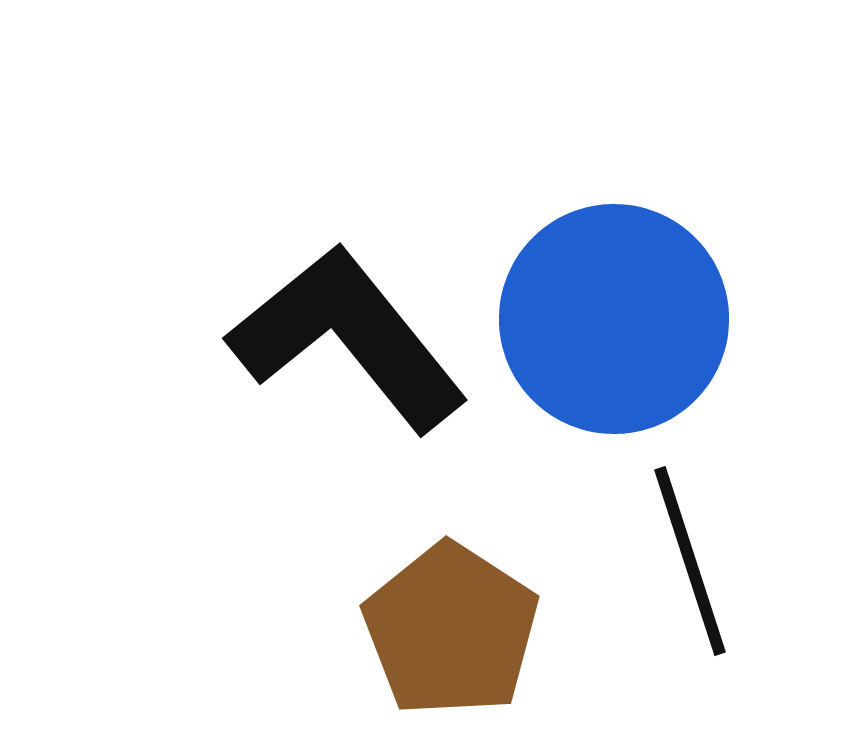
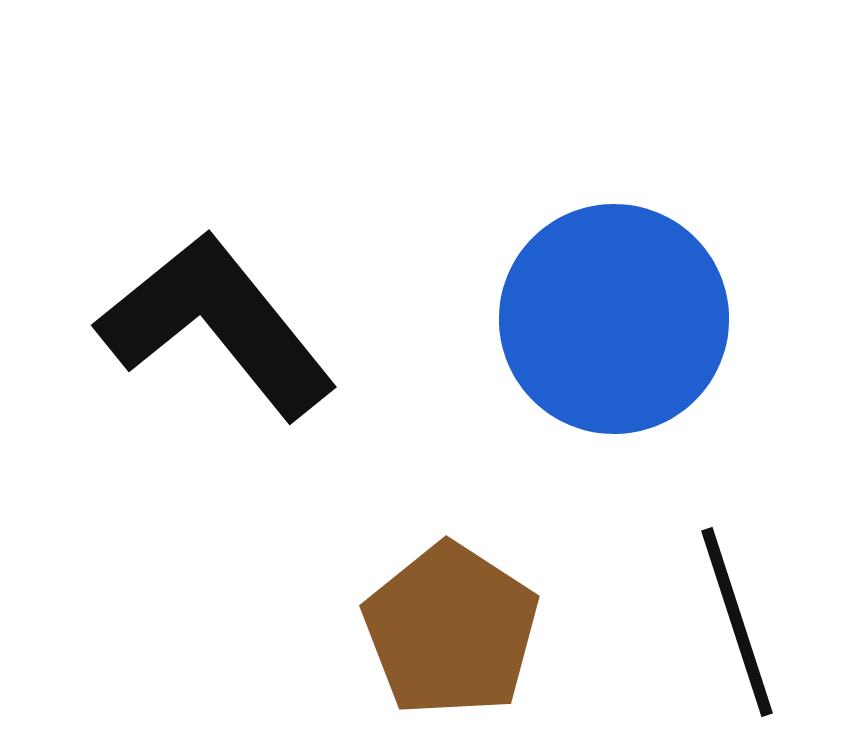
black L-shape: moved 131 px left, 13 px up
black line: moved 47 px right, 61 px down
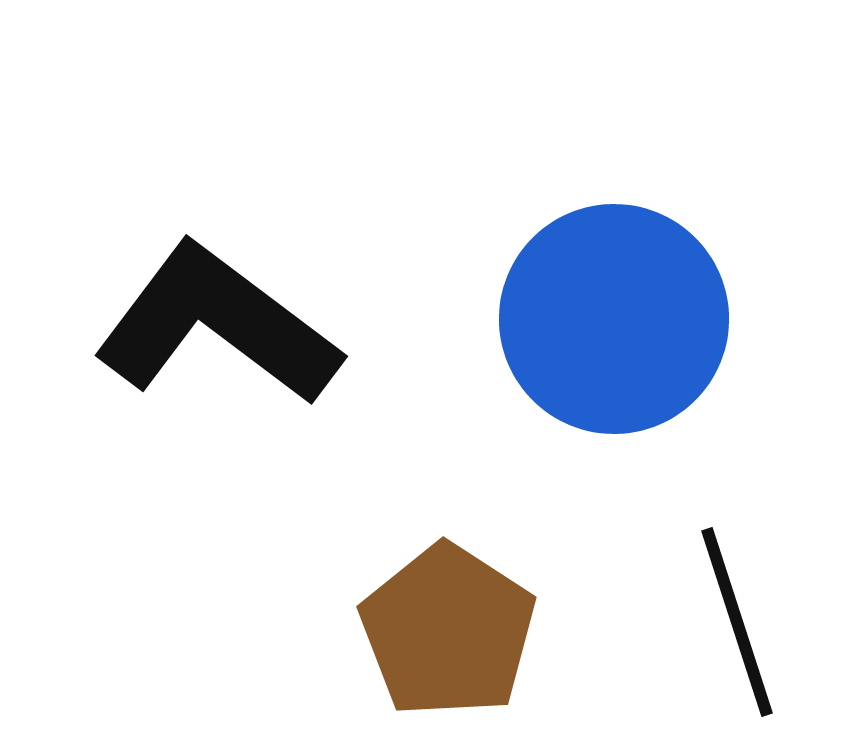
black L-shape: rotated 14 degrees counterclockwise
brown pentagon: moved 3 px left, 1 px down
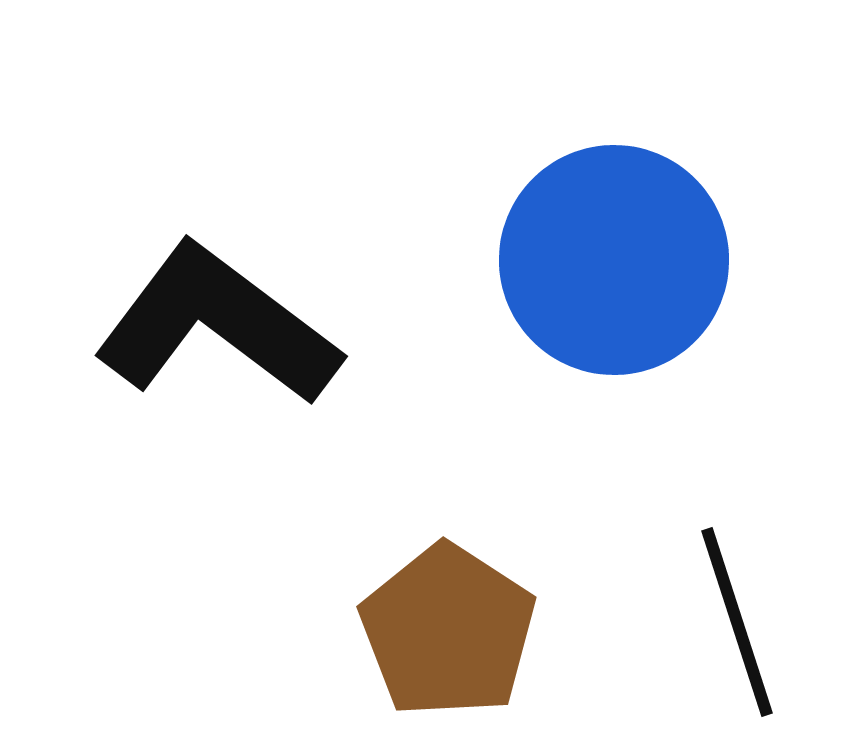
blue circle: moved 59 px up
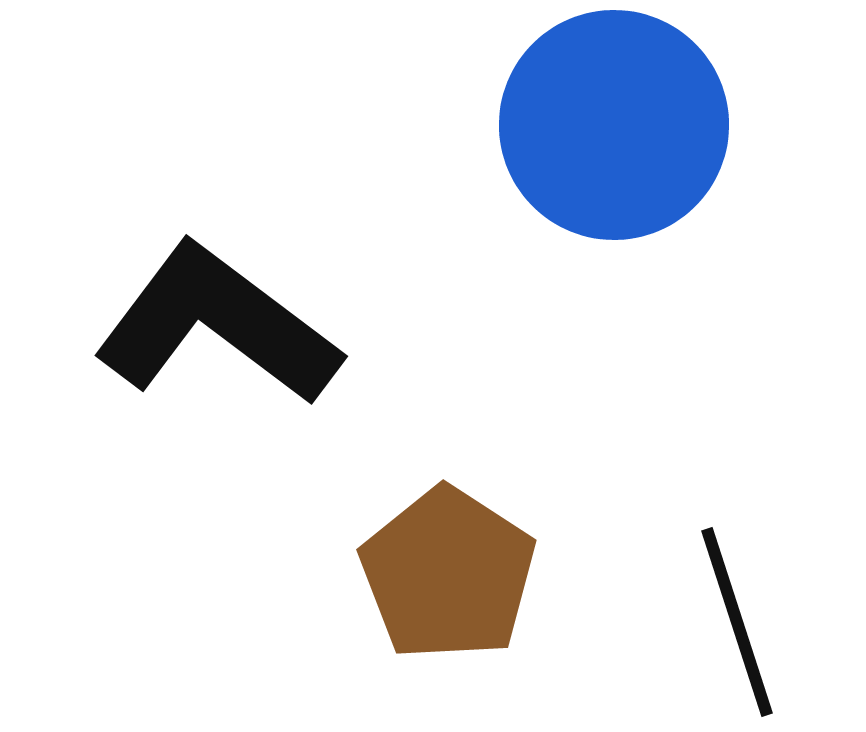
blue circle: moved 135 px up
brown pentagon: moved 57 px up
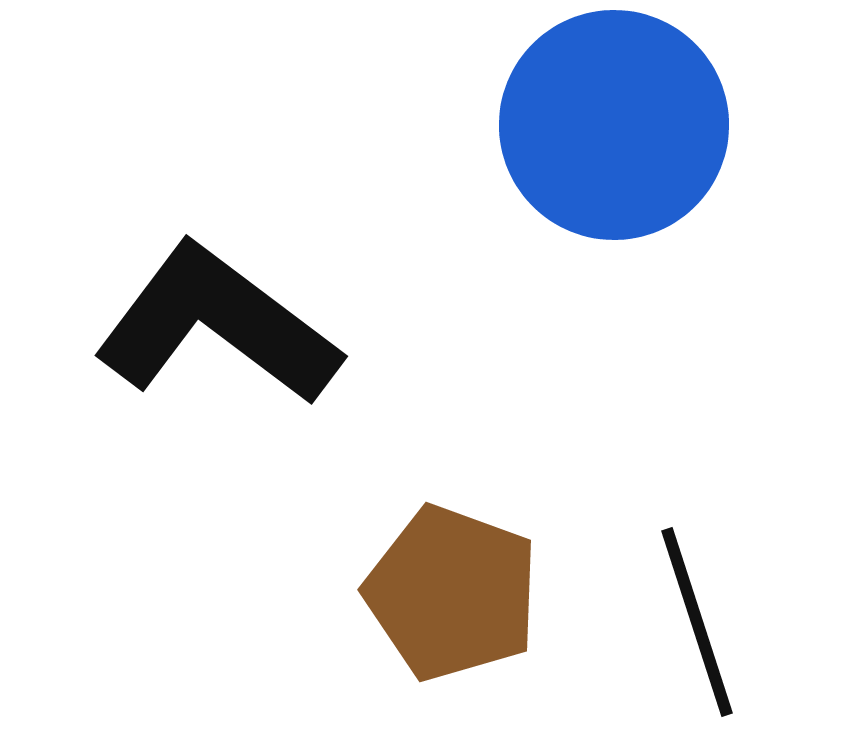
brown pentagon: moved 4 px right, 19 px down; rotated 13 degrees counterclockwise
black line: moved 40 px left
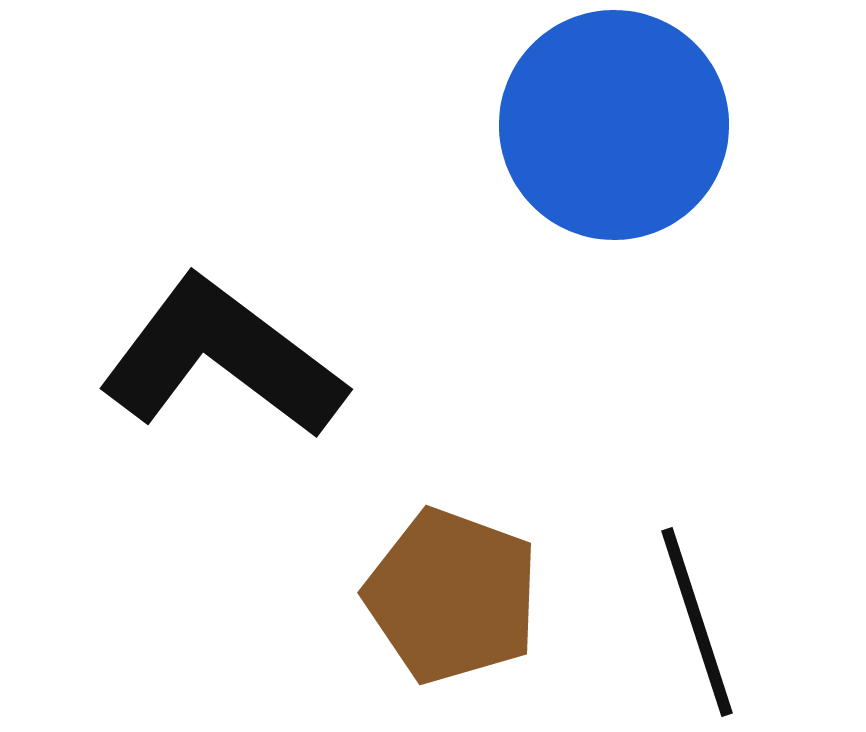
black L-shape: moved 5 px right, 33 px down
brown pentagon: moved 3 px down
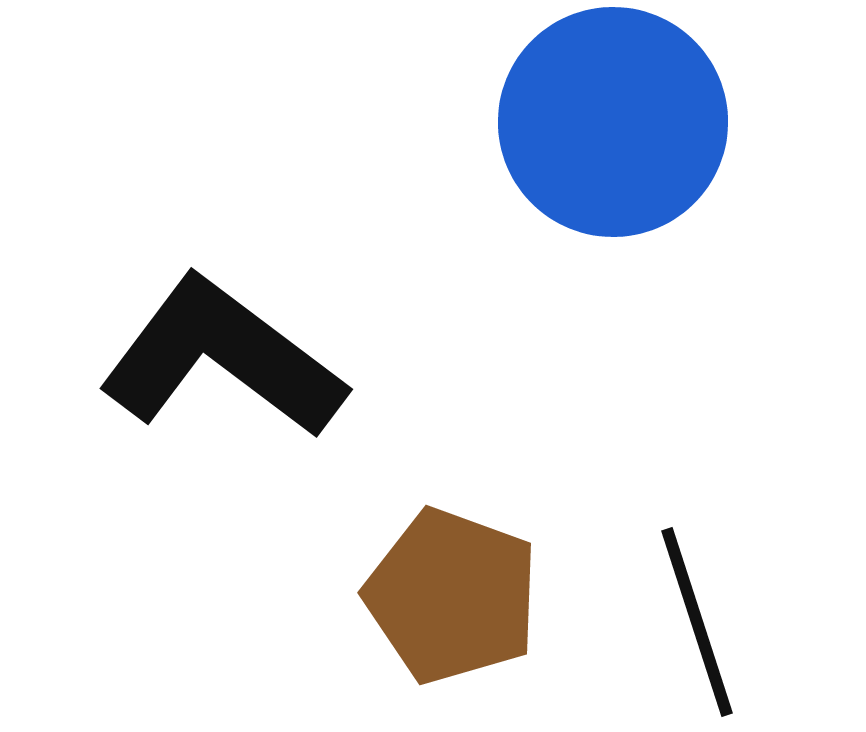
blue circle: moved 1 px left, 3 px up
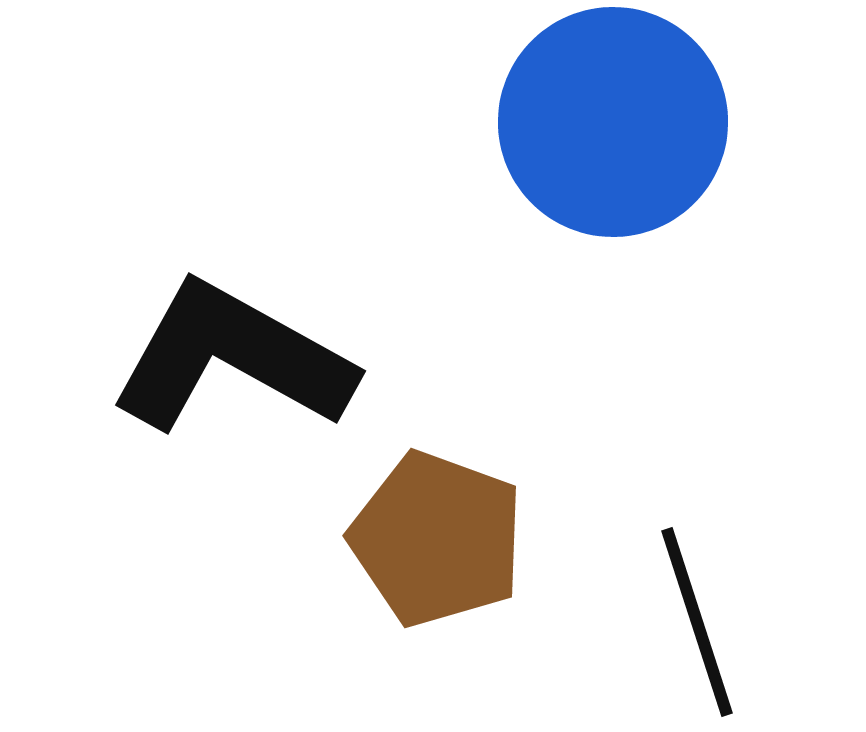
black L-shape: moved 10 px right; rotated 8 degrees counterclockwise
brown pentagon: moved 15 px left, 57 px up
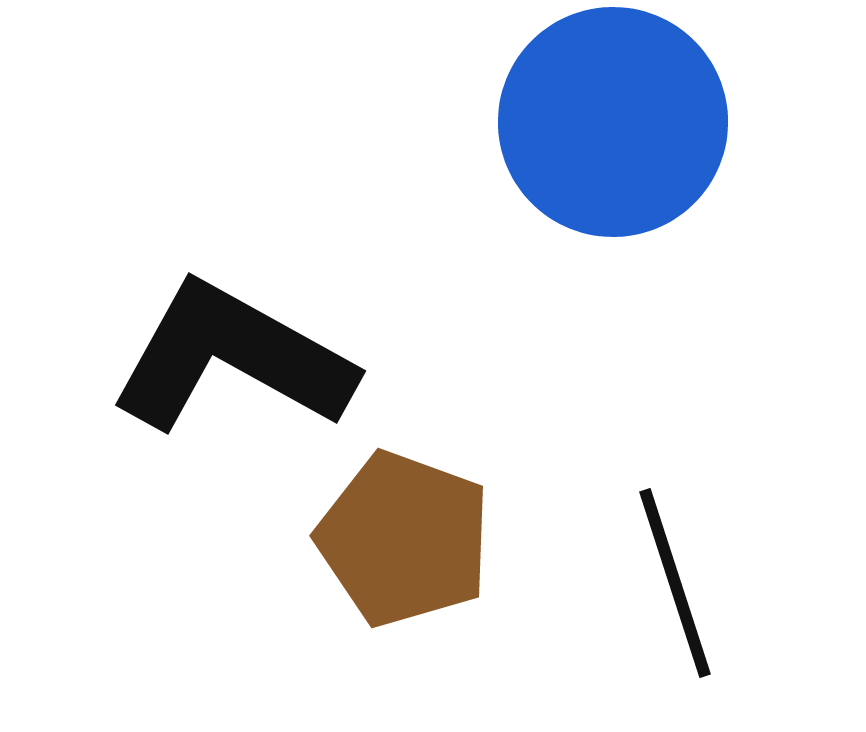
brown pentagon: moved 33 px left
black line: moved 22 px left, 39 px up
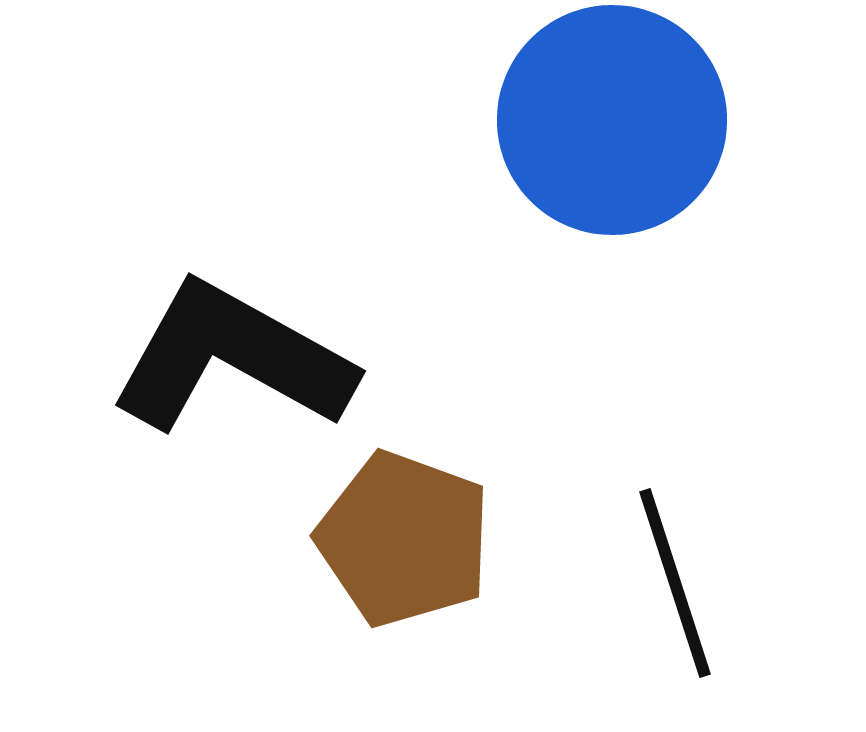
blue circle: moved 1 px left, 2 px up
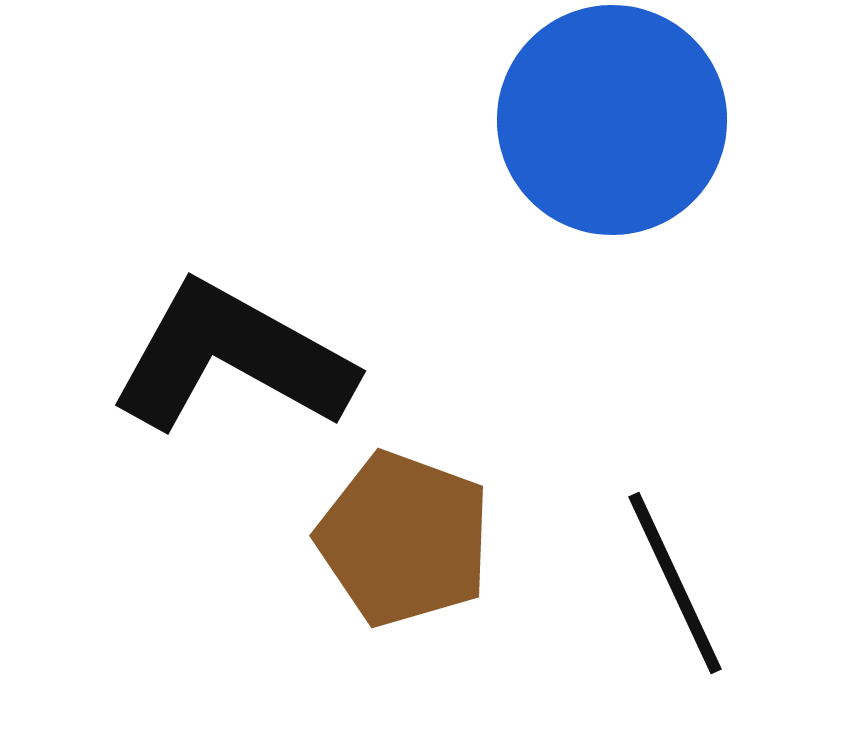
black line: rotated 7 degrees counterclockwise
